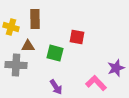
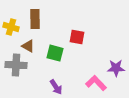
brown triangle: rotated 32 degrees clockwise
purple star: rotated 18 degrees clockwise
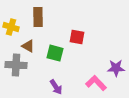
brown rectangle: moved 3 px right, 2 px up
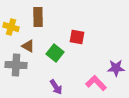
green square: rotated 24 degrees clockwise
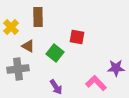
yellow cross: rotated 28 degrees clockwise
gray cross: moved 2 px right, 4 px down; rotated 10 degrees counterclockwise
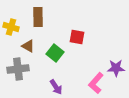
yellow cross: rotated 28 degrees counterclockwise
pink L-shape: rotated 95 degrees counterclockwise
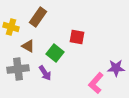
brown rectangle: rotated 36 degrees clockwise
purple arrow: moved 11 px left, 14 px up
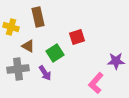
brown rectangle: rotated 48 degrees counterclockwise
red square: rotated 28 degrees counterclockwise
green square: rotated 18 degrees clockwise
purple star: moved 7 px up
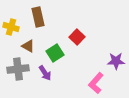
red square: rotated 28 degrees counterclockwise
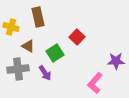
pink L-shape: moved 1 px left
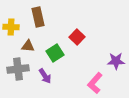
yellow cross: rotated 14 degrees counterclockwise
brown triangle: rotated 24 degrees counterclockwise
purple arrow: moved 3 px down
